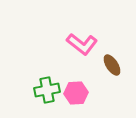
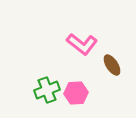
green cross: rotated 10 degrees counterclockwise
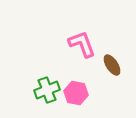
pink L-shape: rotated 148 degrees counterclockwise
pink hexagon: rotated 15 degrees clockwise
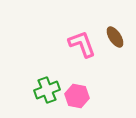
brown ellipse: moved 3 px right, 28 px up
pink hexagon: moved 1 px right, 3 px down
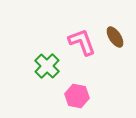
pink L-shape: moved 2 px up
green cross: moved 24 px up; rotated 25 degrees counterclockwise
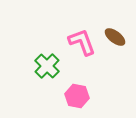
brown ellipse: rotated 20 degrees counterclockwise
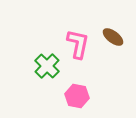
brown ellipse: moved 2 px left
pink L-shape: moved 4 px left, 2 px down; rotated 32 degrees clockwise
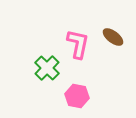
green cross: moved 2 px down
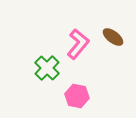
pink L-shape: rotated 28 degrees clockwise
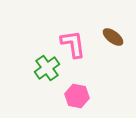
pink L-shape: moved 5 px left; rotated 48 degrees counterclockwise
green cross: rotated 10 degrees clockwise
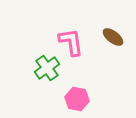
pink L-shape: moved 2 px left, 2 px up
pink hexagon: moved 3 px down
